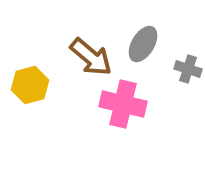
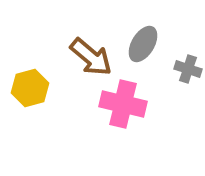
yellow hexagon: moved 3 px down
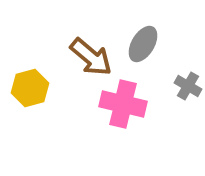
gray cross: moved 17 px down; rotated 12 degrees clockwise
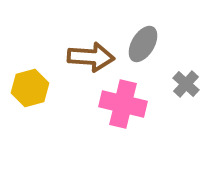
brown arrow: rotated 36 degrees counterclockwise
gray cross: moved 2 px left, 2 px up; rotated 12 degrees clockwise
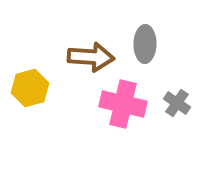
gray ellipse: moved 2 px right; rotated 30 degrees counterclockwise
gray cross: moved 9 px left, 19 px down; rotated 8 degrees counterclockwise
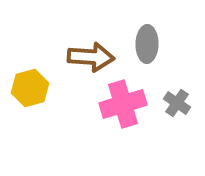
gray ellipse: moved 2 px right
pink cross: rotated 30 degrees counterclockwise
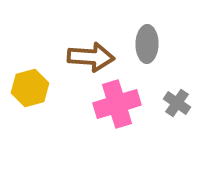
pink cross: moved 6 px left
